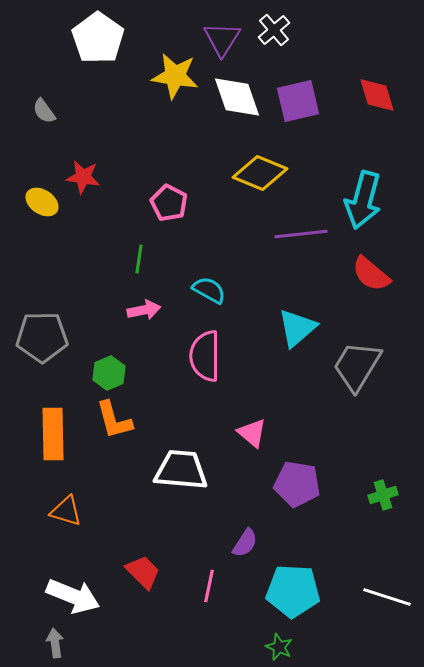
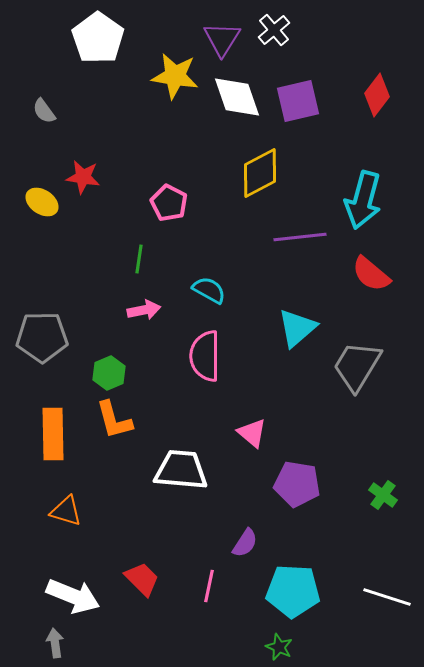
red diamond: rotated 54 degrees clockwise
yellow diamond: rotated 50 degrees counterclockwise
purple line: moved 1 px left, 3 px down
green cross: rotated 36 degrees counterclockwise
red trapezoid: moved 1 px left, 7 px down
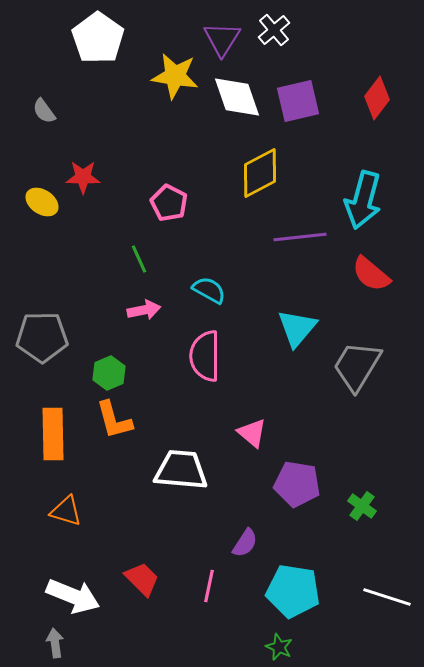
red diamond: moved 3 px down
red star: rotated 8 degrees counterclockwise
green line: rotated 32 degrees counterclockwise
cyan triangle: rotated 9 degrees counterclockwise
green cross: moved 21 px left, 11 px down
cyan pentagon: rotated 6 degrees clockwise
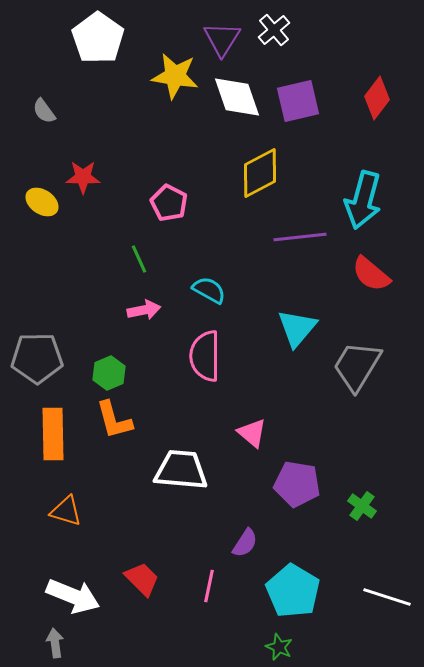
gray pentagon: moved 5 px left, 21 px down
cyan pentagon: rotated 22 degrees clockwise
